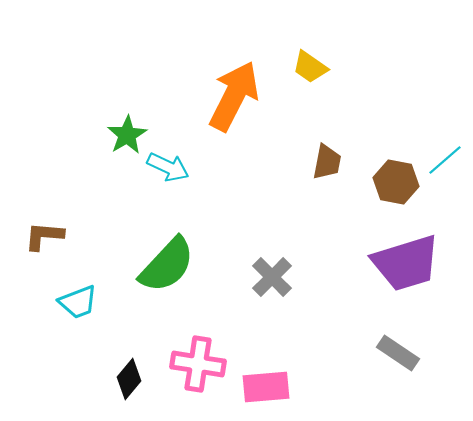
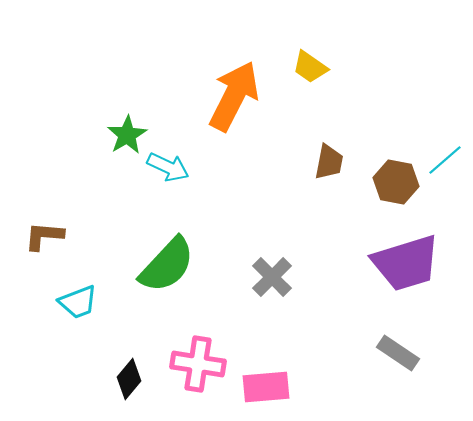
brown trapezoid: moved 2 px right
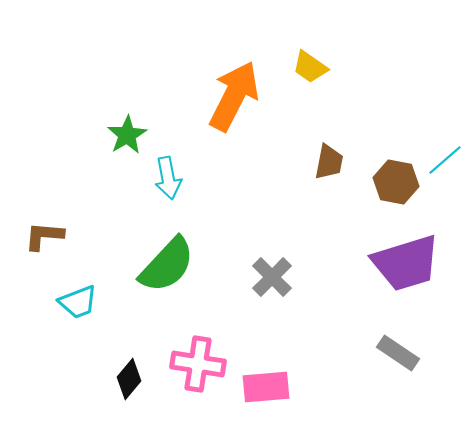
cyan arrow: moved 11 px down; rotated 54 degrees clockwise
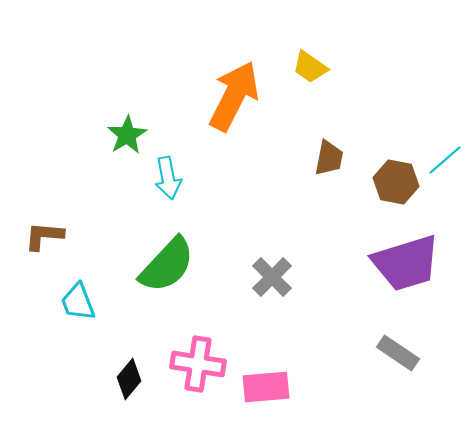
brown trapezoid: moved 4 px up
cyan trapezoid: rotated 90 degrees clockwise
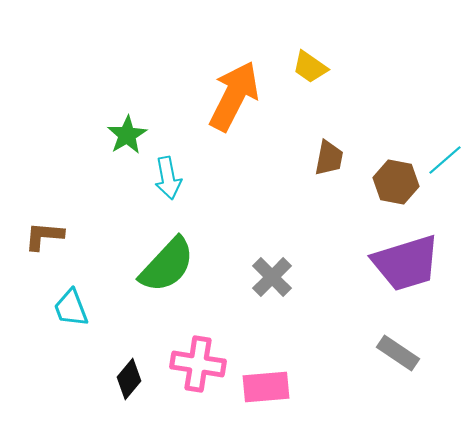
cyan trapezoid: moved 7 px left, 6 px down
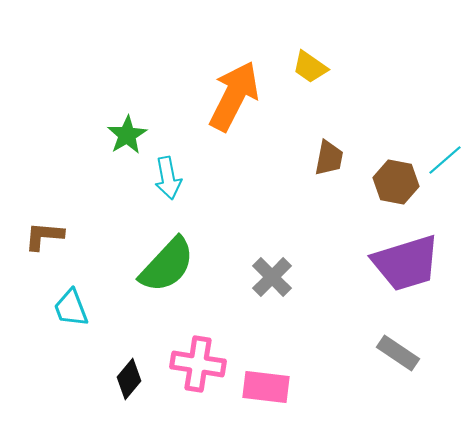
pink rectangle: rotated 12 degrees clockwise
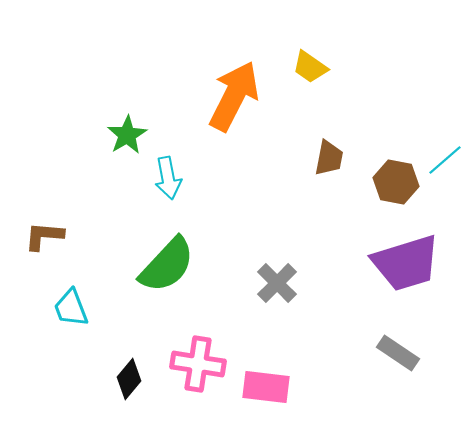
gray cross: moved 5 px right, 6 px down
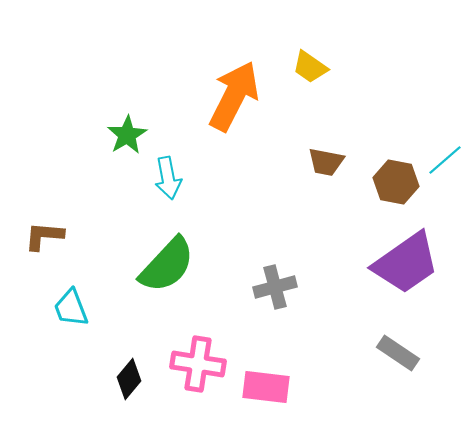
brown trapezoid: moved 3 px left, 4 px down; rotated 90 degrees clockwise
purple trapezoid: rotated 18 degrees counterclockwise
gray cross: moved 2 px left, 4 px down; rotated 30 degrees clockwise
